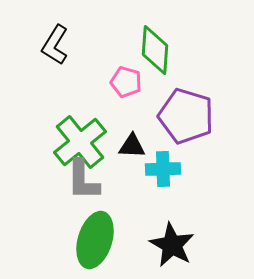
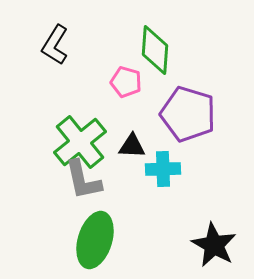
purple pentagon: moved 2 px right, 2 px up
gray L-shape: rotated 12 degrees counterclockwise
black star: moved 42 px right
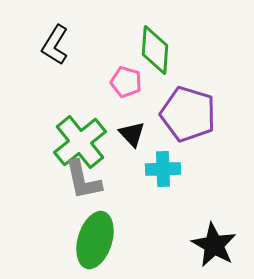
black triangle: moved 12 px up; rotated 44 degrees clockwise
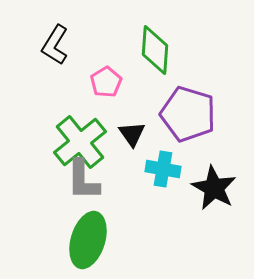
pink pentagon: moved 20 px left; rotated 24 degrees clockwise
black triangle: rotated 8 degrees clockwise
cyan cross: rotated 12 degrees clockwise
gray L-shape: rotated 12 degrees clockwise
green ellipse: moved 7 px left
black star: moved 57 px up
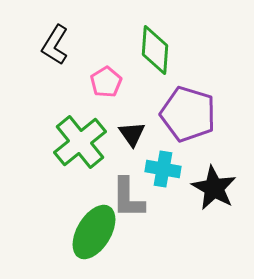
gray L-shape: moved 45 px right, 18 px down
green ellipse: moved 6 px right, 8 px up; rotated 14 degrees clockwise
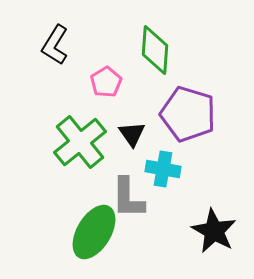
black star: moved 43 px down
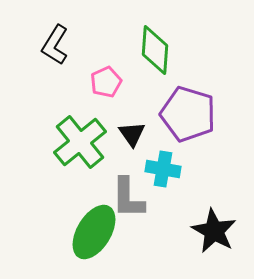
pink pentagon: rotated 8 degrees clockwise
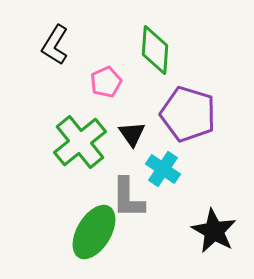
cyan cross: rotated 24 degrees clockwise
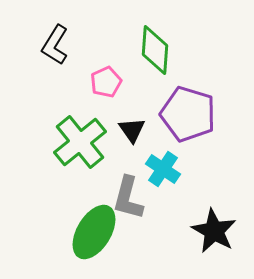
black triangle: moved 4 px up
gray L-shape: rotated 15 degrees clockwise
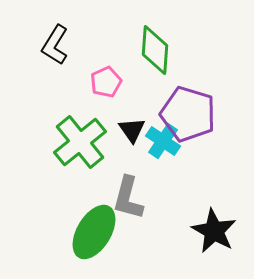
cyan cross: moved 28 px up
